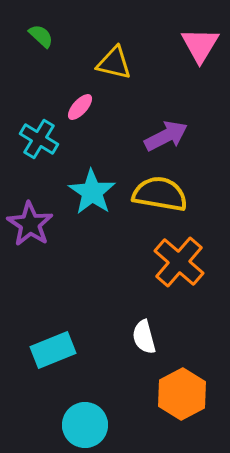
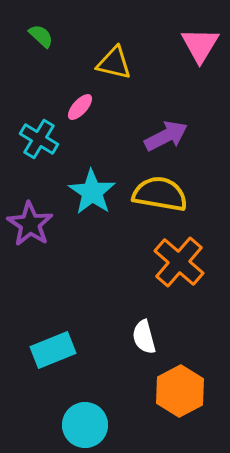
orange hexagon: moved 2 px left, 3 px up
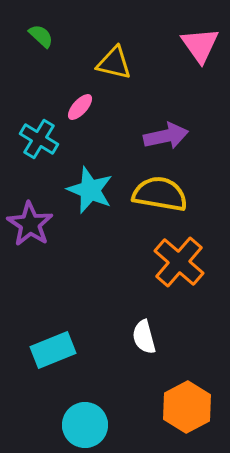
pink triangle: rotated 6 degrees counterclockwise
purple arrow: rotated 15 degrees clockwise
cyan star: moved 2 px left, 2 px up; rotated 12 degrees counterclockwise
orange hexagon: moved 7 px right, 16 px down
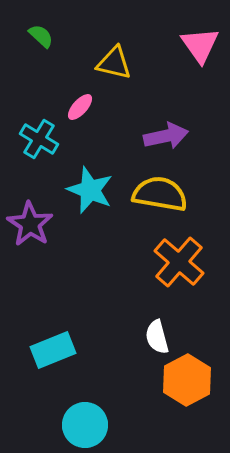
white semicircle: moved 13 px right
orange hexagon: moved 27 px up
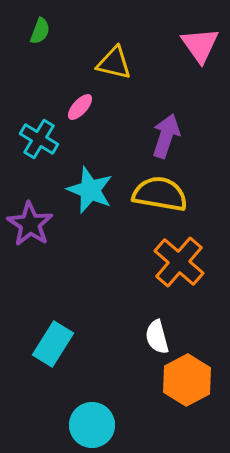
green semicircle: moved 1 px left, 5 px up; rotated 68 degrees clockwise
purple arrow: rotated 60 degrees counterclockwise
cyan rectangle: moved 6 px up; rotated 36 degrees counterclockwise
cyan circle: moved 7 px right
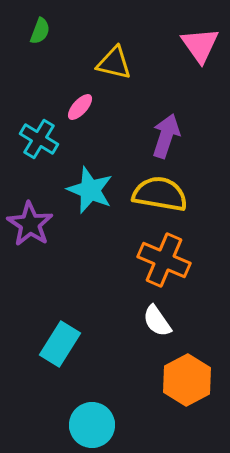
orange cross: moved 15 px left, 2 px up; rotated 18 degrees counterclockwise
white semicircle: moved 16 px up; rotated 20 degrees counterclockwise
cyan rectangle: moved 7 px right
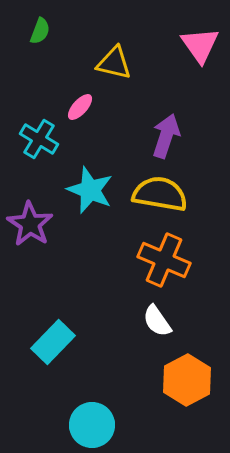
cyan rectangle: moved 7 px left, 2 px up; rotated 12 degrees clockwise
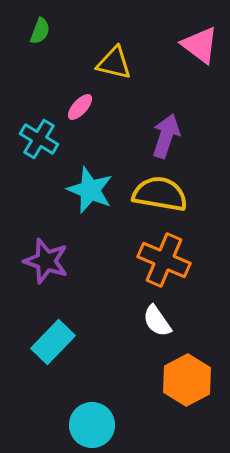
pink triangle: rotated 18 degrees counterclockwise
purple star: moved 16 px right, 37 px down; rotated 15 degrees counterclockwise
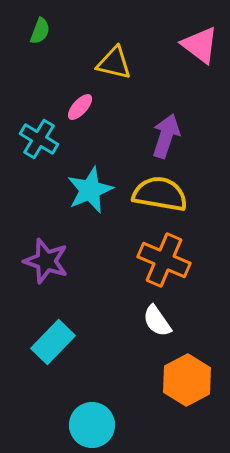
cyan star: rotated 27 degrees clockwise
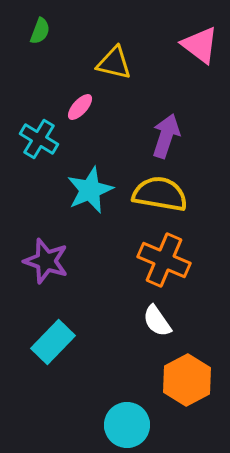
cyan circle: moved 35 px right
